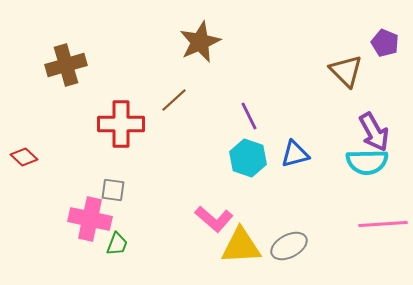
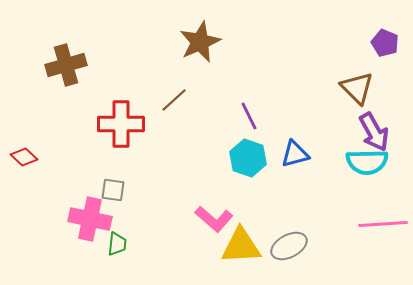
brown triangle: moved 11 px right, 17 px down
green trapezoid: rotated 15 degrees counterclockwise
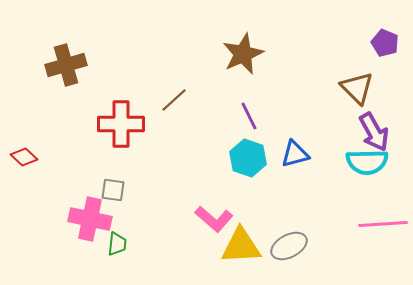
brown star: moved 43 px right, 12 px down
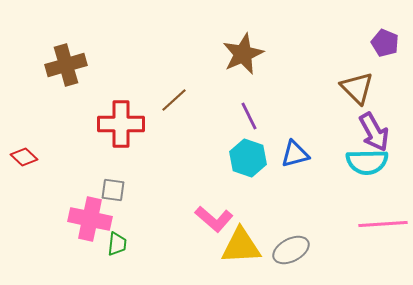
gray ellipse: moved 2 px right, 4 px down
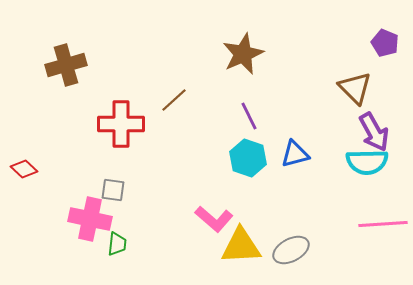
brown triangle: moved 2 px left
red diamond: moved 12 px down
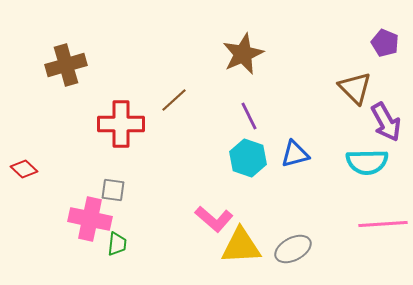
purple arrow: moved 12 px right, 10 px up
gray ellipse: moved 2 px right, 1 px up
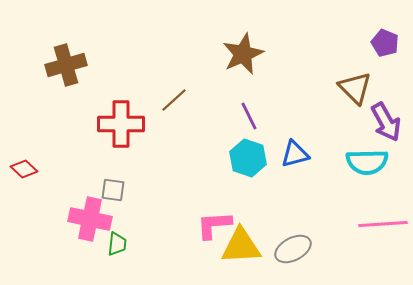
pink L-shape: moved 6 px down; rotated 135 degrees clockwise
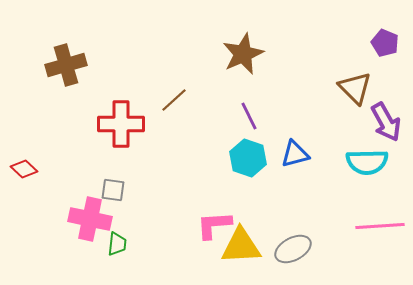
pink line: moved 3 px left, 2 px down
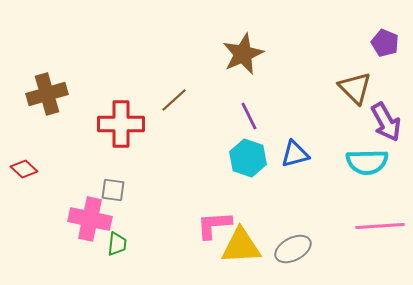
brown cross: moved 19 px left, 29 px down
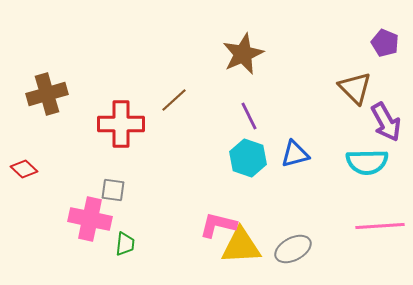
pink L-shape: moved 4 px right; rotated 18 degrees clockwise
green trapezoid: moved 8 px right
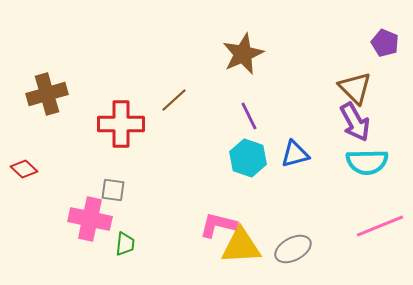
purple arrow: moved 31 px left
pink line: rotated 18 degrees counterclockwise
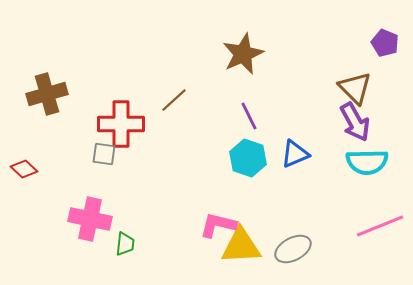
blue triangle: rotated 8 degrees counterclockwise
gray square: moved 9 px left, 36 px up
